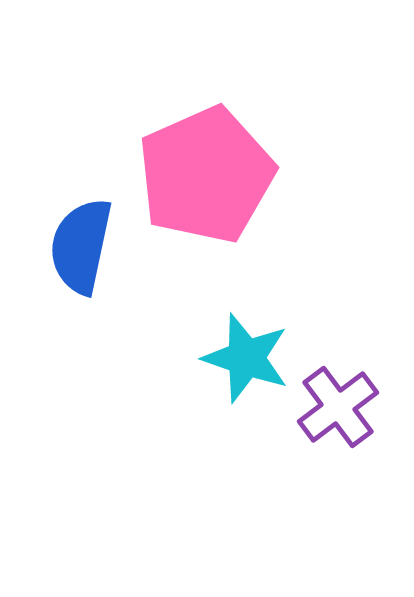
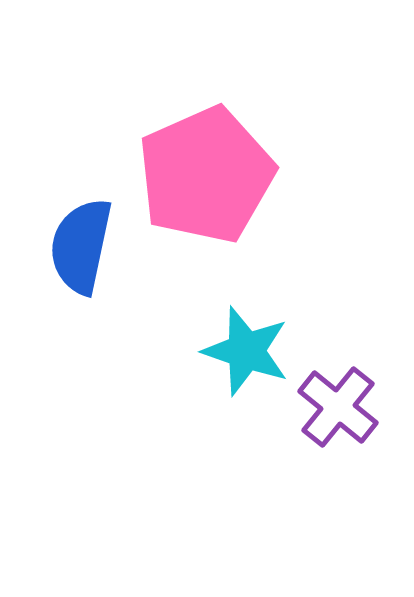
cyan star: moved 7 px up
purple cross: rotated 14 degrees counterclockwise
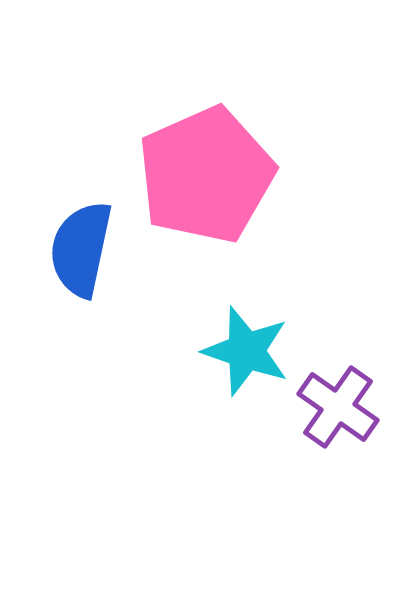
blue semicircle: moved 3 px down
purple cross: rotated 4 degrees counterclockwise
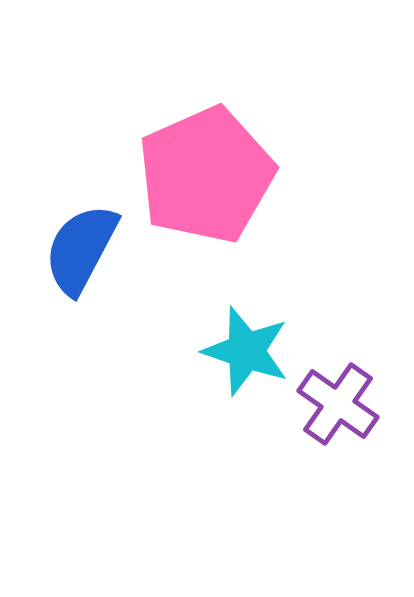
blue semicircle: rotated 16 degrees clockwise
purple cross: moved 3 px up
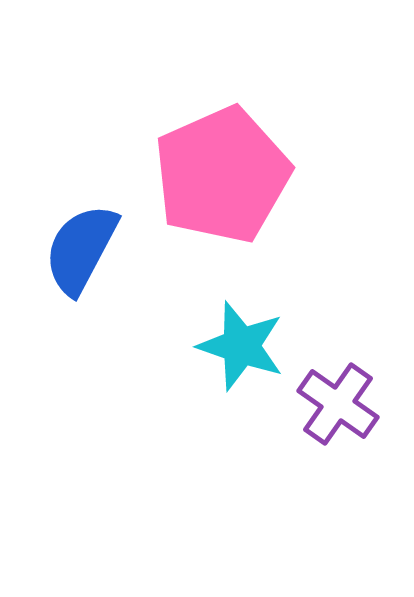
pink pentagon: moved 16 px right
cyan star: moved 5 px left, 5 px up
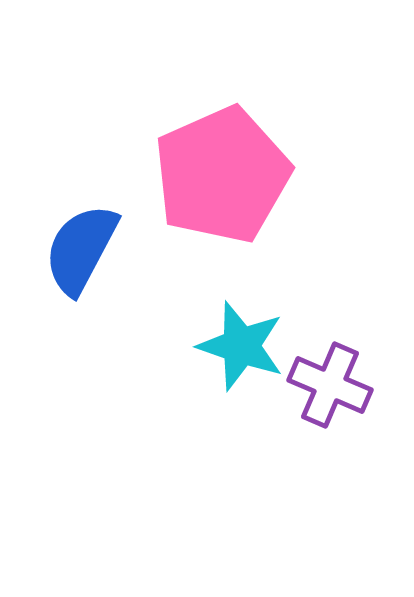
purple cross: moved 8 px left, 19 px up; rotated 12 degrees counterclockwise
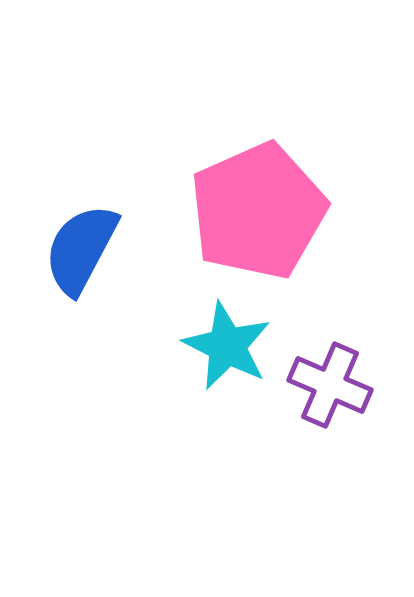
pink pentagon: moved 36 px right, 36 px down
cyan star: moved 14 px left; rotated 8 degrees clockwise
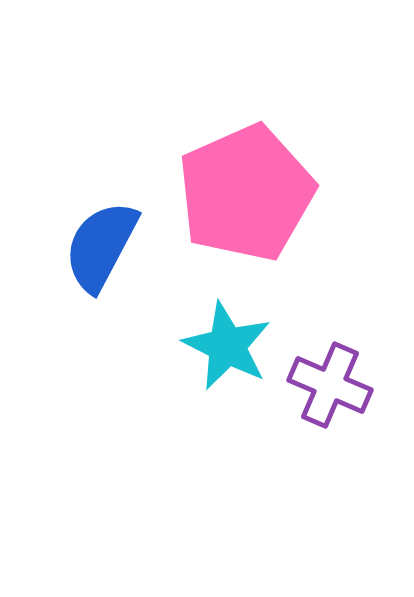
pink pentagon: moved 12 px left, 18 px up
blue semicircle: moved 20 px right, 3 px up
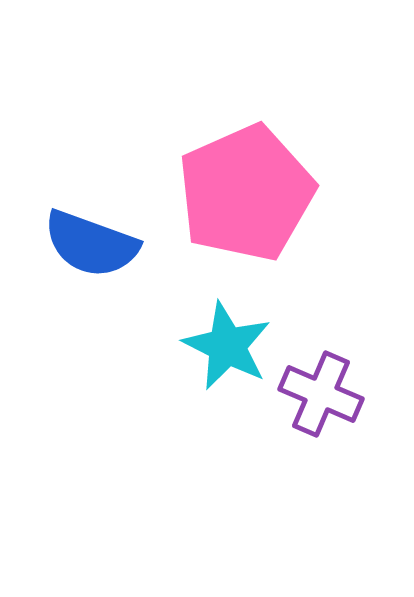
blue semicircle: moved 10 px left, 2 px up; rotated 98 degrees counterclockwise
purple cross: moved 9 px left, 9 px down
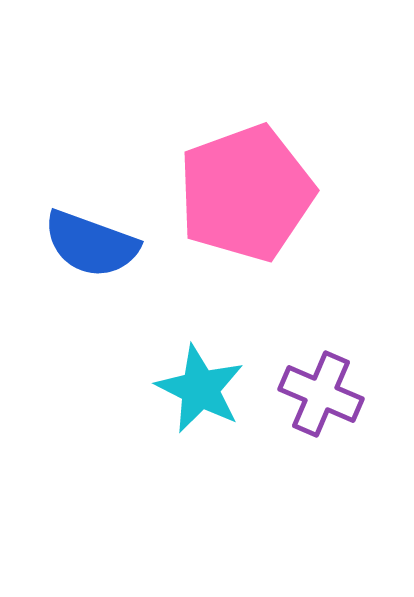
pink pentagon: rotated 4 degrees clockwise
cyan star: moved 27 px left, 43 px down
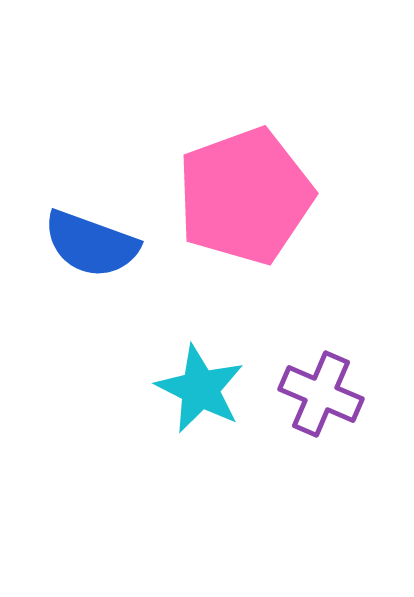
pink pentagon: moved 1 px left, 3 px down
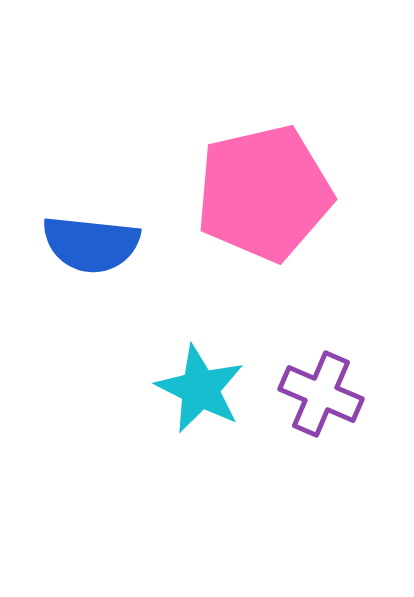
pink pentagon: moved 19 px right, 3 px up; rotated 7 degrees clockwise
blue semicircle: rotated 14 degrees counterclockwise
